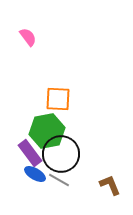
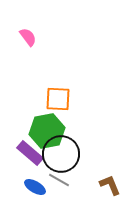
purple rectangle: rotated 12 degrees counterclockwise
blue ellipse: moved 13 px down
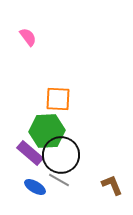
green hexagon: rotated 8 degrees clockwise
black circle: moved 1 px down
brown L-shape: moved 2 px right
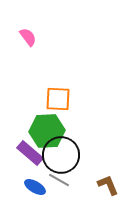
brown L-shape: moved 4 px left
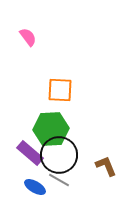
orange square: moved 2 px right, 9 px up
green hexagon: moved 4 px right, 2 px up
black circle: moved 2 px left
brown L-shape: moved 2 px left, 19 px up
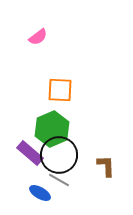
pink semicircle: moved 10 px right; rotated 90 degrees clockwise
green hexagon: moved 1 px right; rotated 20 degrees counterclockwise
brown L-shape: rotated 20 degrees clockwise
blue ellipse: moved 5 px right, 6 px down
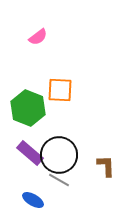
green hexagon: moved 24 px left, 21 px up; rotated 16 degrees counterclockwise
blue ellipse: moved 7 px left, 7 px down
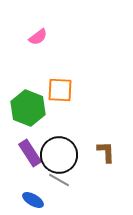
purple rectangle: rotated 16 degrees clockwise
brown L-shape: moved 14 px up
